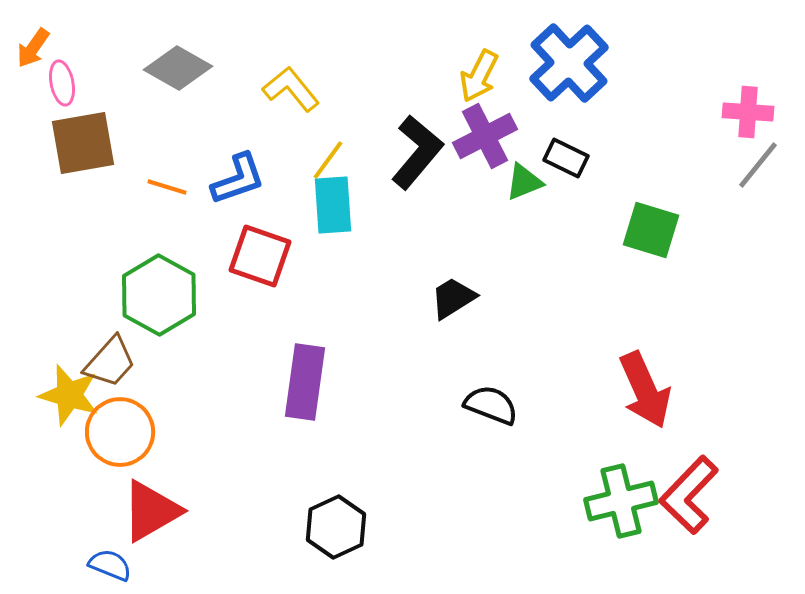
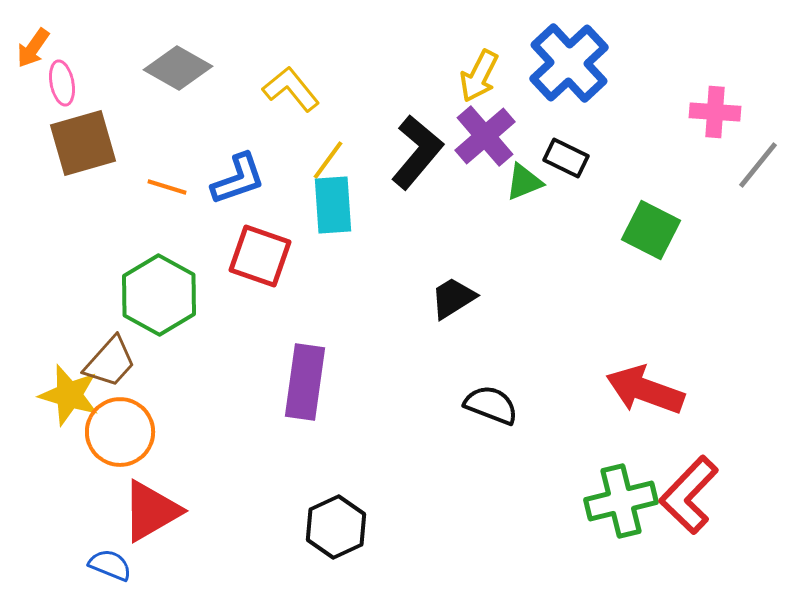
pink cross: moved 33 px left
purple cross: rotated 14 degrees counterclockwise
brown square: rotated 6 degrees counterclockwise
green square: rotated 10 degrees clockwise
red arrow: rotated 134 degrees clockwise
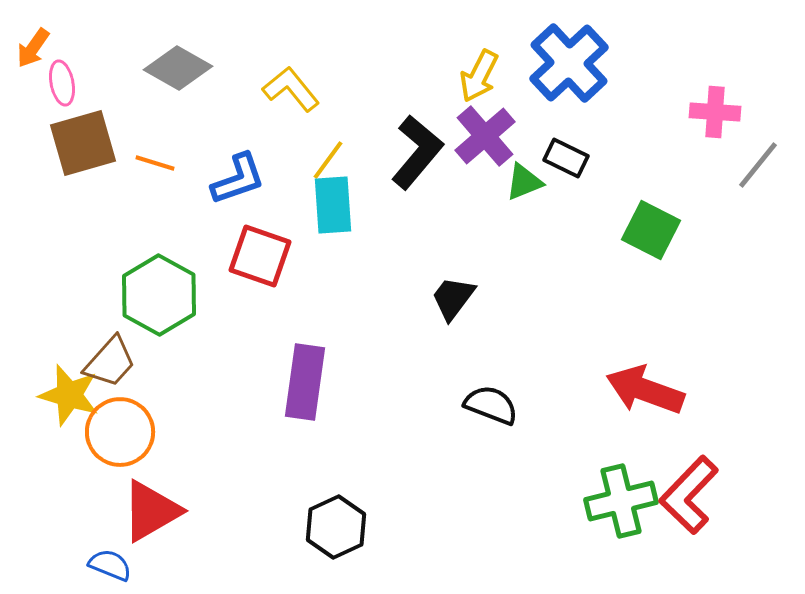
orange line: moved 12 px left, 24 px up
black trapezoid: rotated 21 degrees counterclockwise
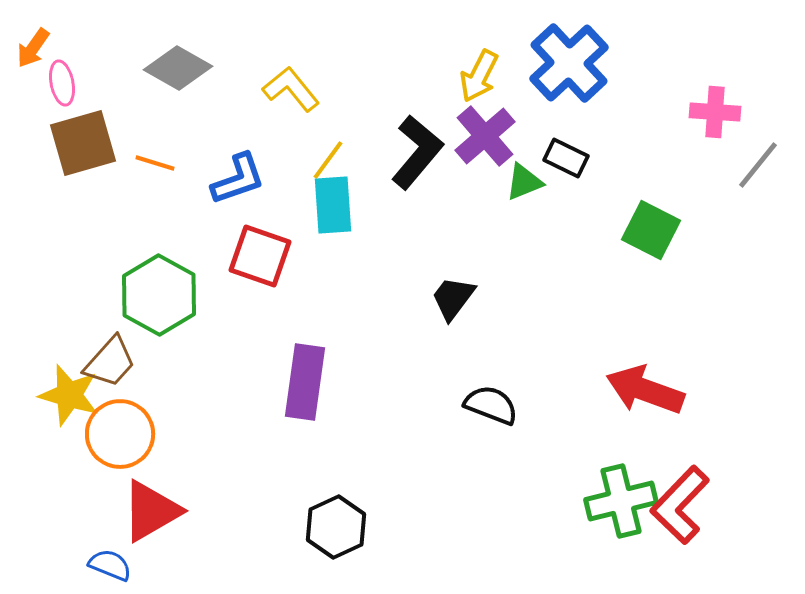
orange circle: moved 2 px down
red L-shape: moved 9 px left, 10 px down
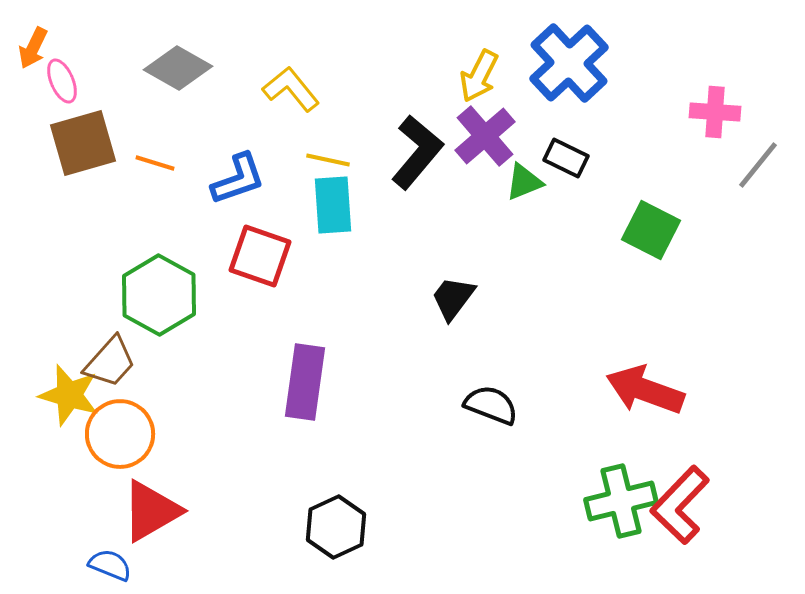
orange arrow: rotated 9 degrees counterclockwise
pink ellipse: moved 2 px up; rotated 12 degrees counterclockwise
yellow line: rotated 66 degrees clockwise
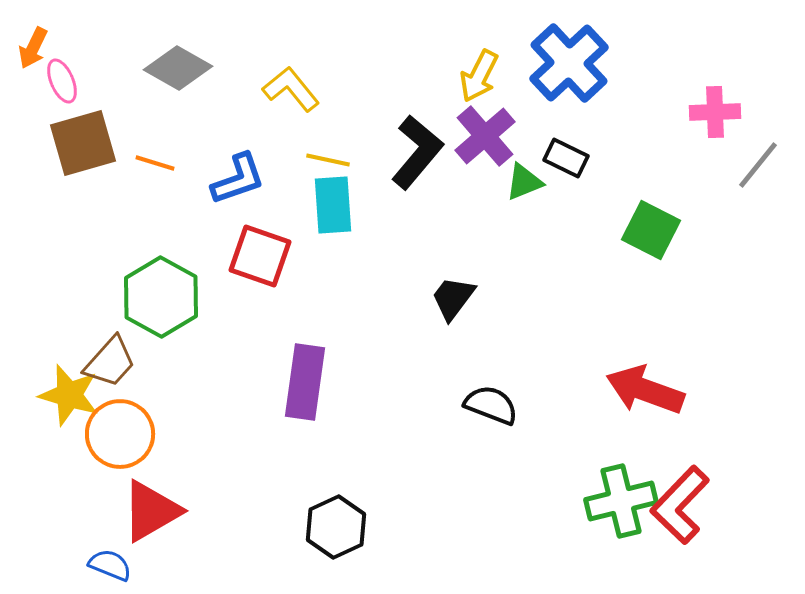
pink cross: rotated 6 degrees counterclockwise
green hexagon: moved 2 px right, 2 px down
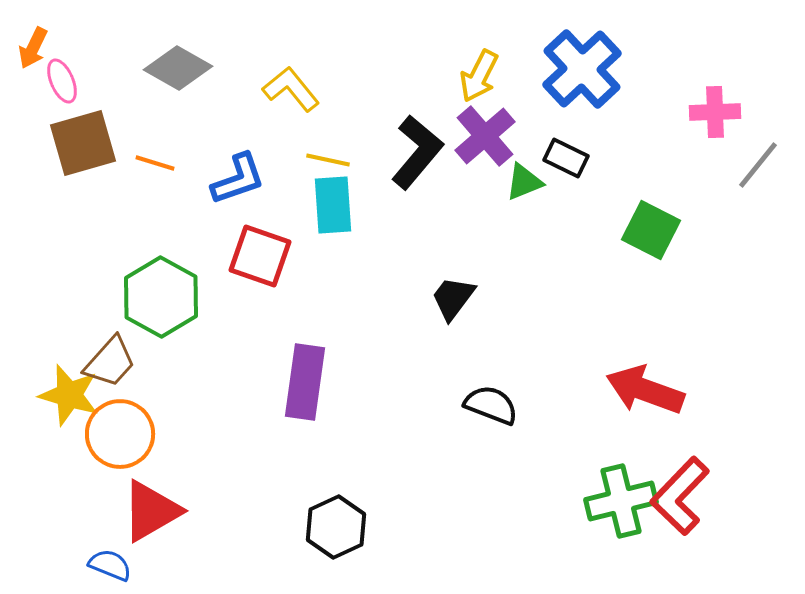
blue cross: moved 13 px right, 6 px down
red L-shape: moved 9 px up
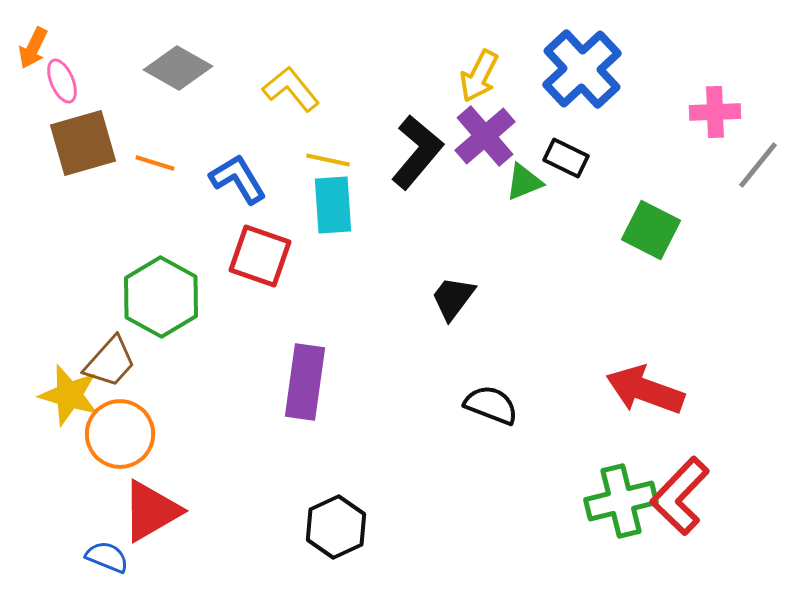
blue L-shape: rotated 102 degrees counterclockwise
blue semicircle: moved 3 px left, 8 px up
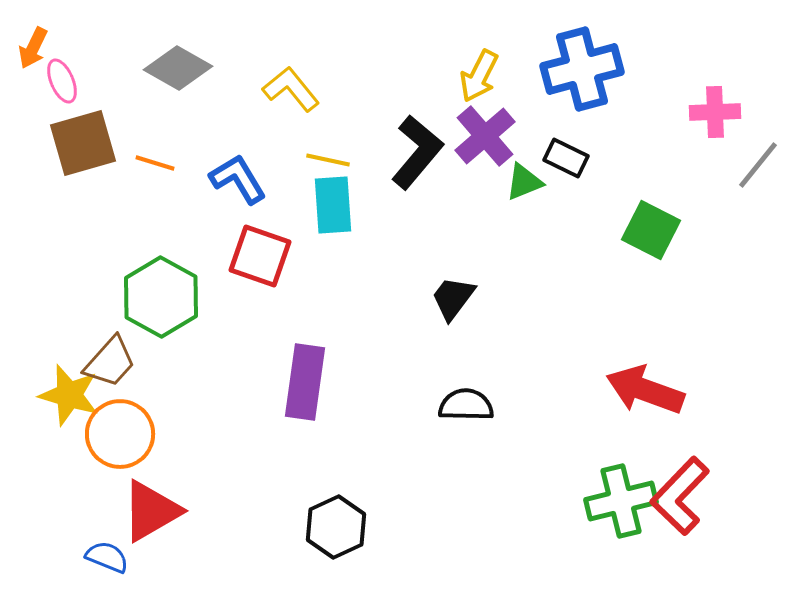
blue cross: rotated 28 degrees clockwise
black semicircle: moved 25 px left; rotated 20 degrees counterclockwise
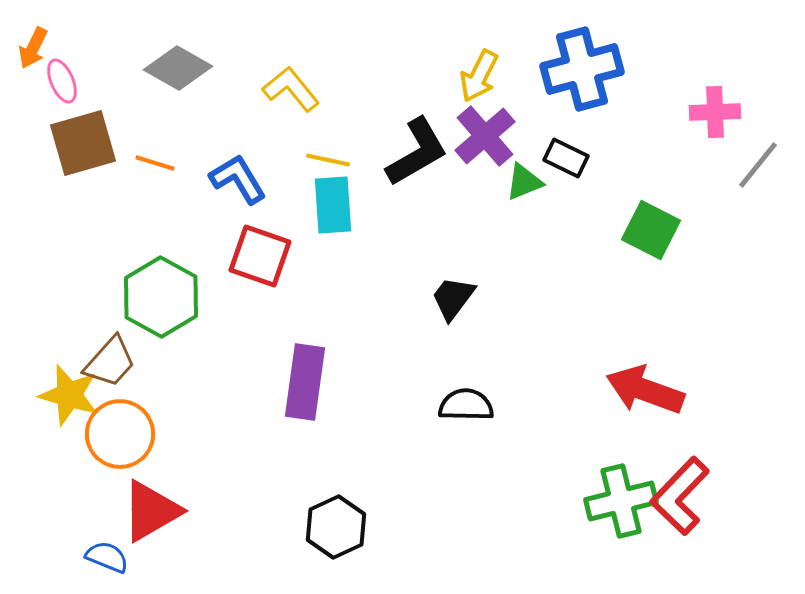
black L-shape: rotated 20 degrees clockwise
